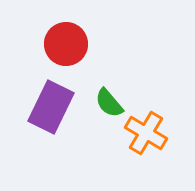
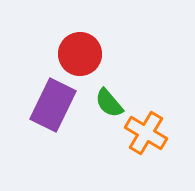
red circle: moved 14 px right, 10 px down
purple rectangle: moved 2 px right, 2 px up
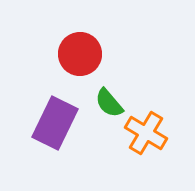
purple rectangle: moved 2 px right, 18 px down
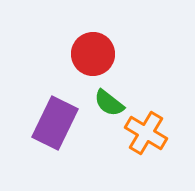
red circle: moved 13 px right
green semicircle: rotated 12 degrees counterclockwise
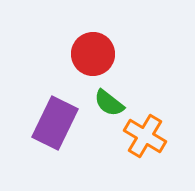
orange cross: moved 1 px left, 3 px down
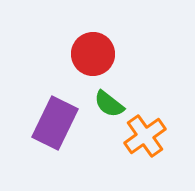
green semicircle: moved 1 px down
orange cross: rotated 24 degrees clockwise
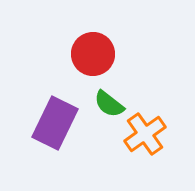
orange cross: moved 2 px up
